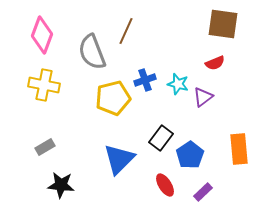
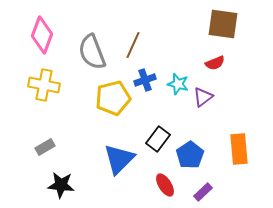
brown line: moved 7 px right, 14 px down
black rectangle: moved 3 px left, 1 px down
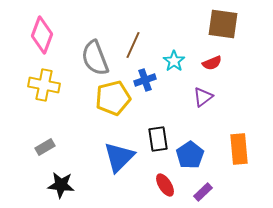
gray semicircle: moved 3 px right, 6 px down
red semicircle: moved 3 px left
cyan star: moved 4 px left, 23 px up; rotated 20 degrees clockwise
black rectangle: rotated 45 degrees counterclockwise
blue triangle: moved 2 px up
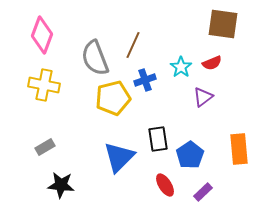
cyan star: moved 7 px right, 6 px down
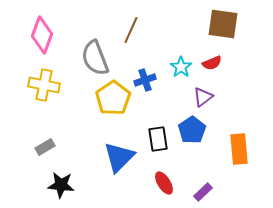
brown line: moved 2 px left, 15 px up
yellow pentagon: rotated 20 degrees counterclockwise
blue pentagon: moved 2 px right, 25 px up
red ellipse: moved 1 px left, 2 px up
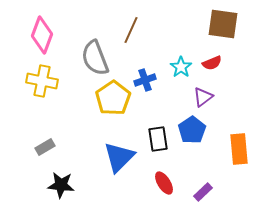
yellow cross: moved 2 px left, 4 px up
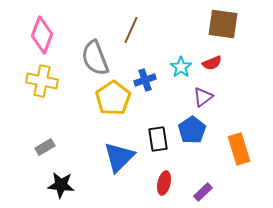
orange rectangle: rotated 12 degrees counterclockwise
red ellipse: rotated 45 degrees clockwise
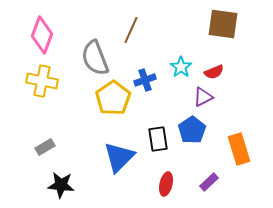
red semicircle: moved 2 px right, 9 px down
purple triangle: rotated 10 degrees clockwise
red ellipse: moved 2 px right, 1 px down
purple rectangle: moved 6 px right, 10 px up
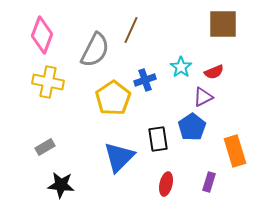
brown square: rotated 8 degrees counterclockwise
gray semicircle: moved 8 px up; rotated 132 degrees counterclockwise
yellow cross: moved 6 px right, 1 px down
blue pentagon: moved 3 px up
orange rectangle: moved 4 px left, 2 px down
purple rectangle: rotated 30 degrees counterclockwise
